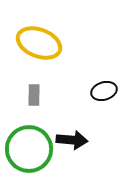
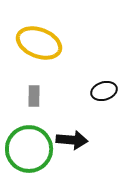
gray rectangle: moved 1 px down
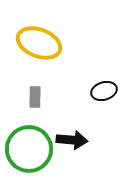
gray rectangle: moved 1 px right, 1 px down
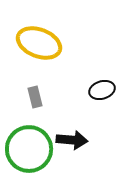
black ellipse: moved 2 px left, 1 px up
gray rectangle: rotated 15 degrees counterclockwise
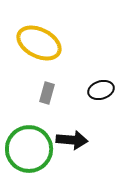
yellow ellipse: rotated 6 degrees clockwise
black ellipse: moved 1 px left
gray rectangle: moved 12 px right, 4 px up; rotated 30 degrees clockwise
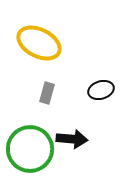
black arrow: moved 1 px up
green circle: moved 1 px right
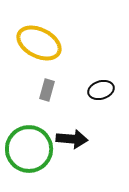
gray rectangle: moved 3 px up
green circle: moved 1 px left
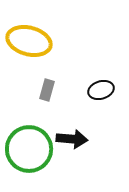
yellow ellipse: moved 10 px left, 2 px up; rotated 12 degrees counterclockwise
